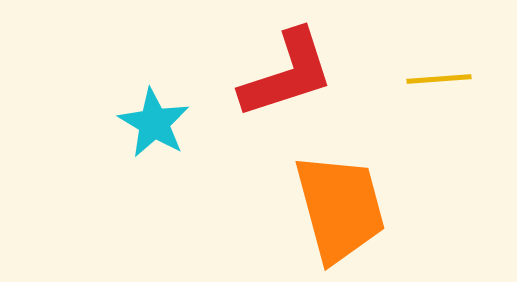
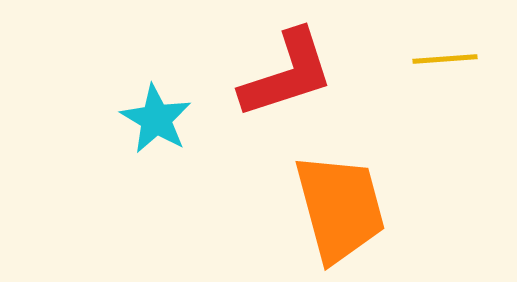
yellow line: moved 6 px right, 20 px up
cyan star: moved 2 px right, 4 px up
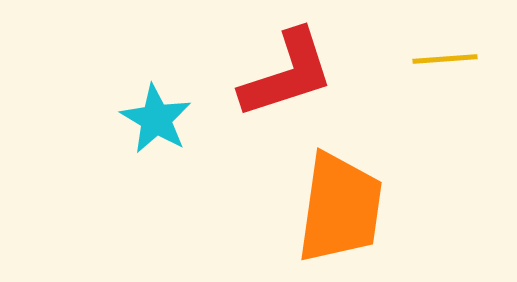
orange trapezoid: rotated 23 degrees clockwise
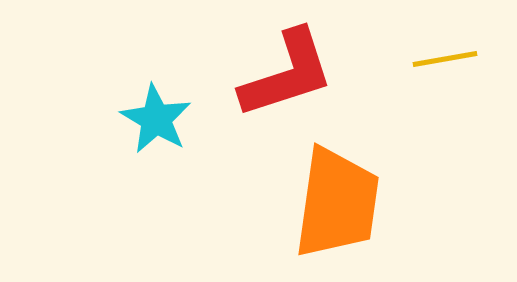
yellow line: rotated 6 degrees counterclockwise
orange trapezoid: moved 3 px left, 5 px up
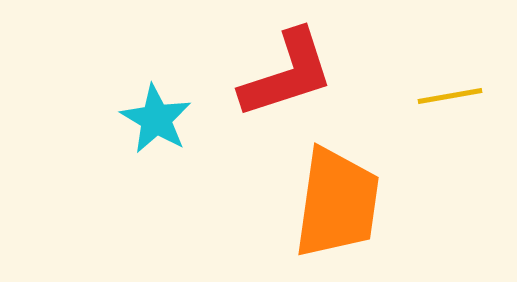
yellow line: moved 5 px right, 37 px down
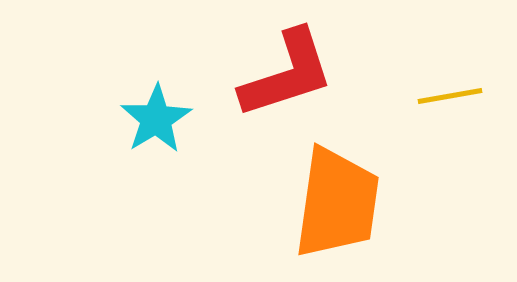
cyan star: rotated 10 degrees clockwise
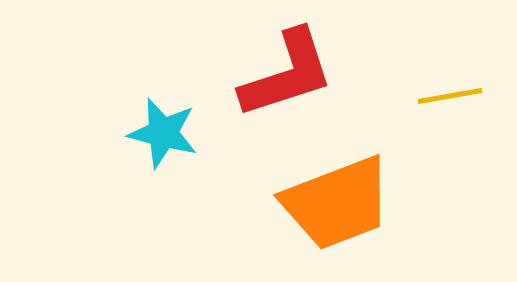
cyan star: moved 7 px right, 14 px down; rotated 26 degrees counterclockwise
orange trapezoid: rotated 61 degrees clockwise
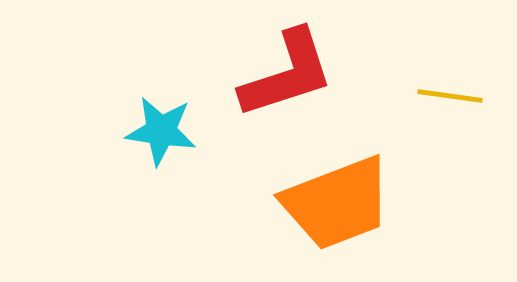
yellow line: rotated 18 degrees clockwise
cyan star: moved 2 px left, 2 px up; rotated 6 degrees counterclockwise
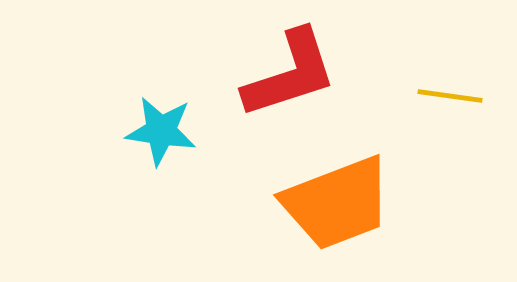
red L-shape: moved 3 px right
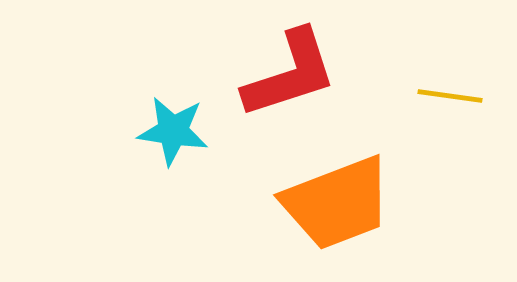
cyan star: moved 12 px right
